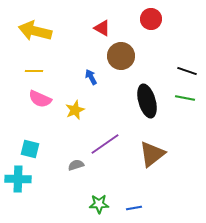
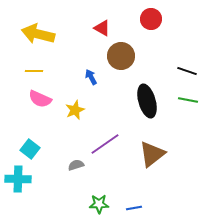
yellow arrow: moved 3 px right, 3 px down
green line: moved 3 px right, 2 px down
cyan square: rotated 24 degrees clockwise
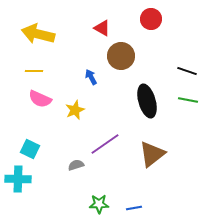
cyan square: rotated 12 degrees counterclockwise
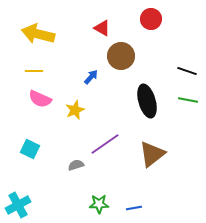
blue arrow: rotated 70 degrees clockwise
cyan cross: moved 26 px down; rotated 30 degrees counterclockwise
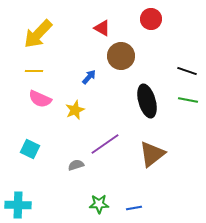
yellow arrow: rotated 60 degrees counterclockwise
blue arrow: moved 2 px left
cyan cross: rotated 30 degrees clockwise
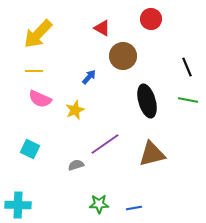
brown circle: moved 2 px right
black line: moved 4 px up; rotated 48 degrees clockwise
brown triangle: rotated 24 degrees clockwise
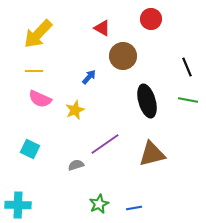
green star: rotated 24 degrees counterclockwise
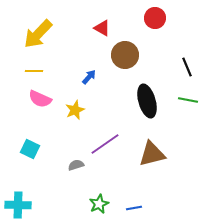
red circle: moved 4 px right, 1 px up
brown circle: moved 2 px right, 1 px up
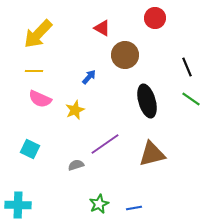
green line: moved 3 px right, 1 px up; rotated 24 degrees clockwise
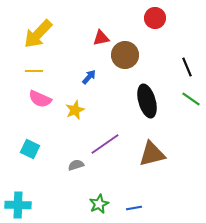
red triangle: moved 1 px left, 10 px down; rotated 42 degrees counterclockwise
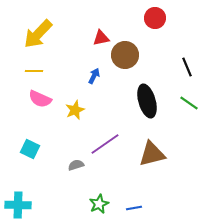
blue arrow: moved 5 px right, 1 px up; rotated 14 degrees counterclockwise
green line: moved 2 px left, 4 px down
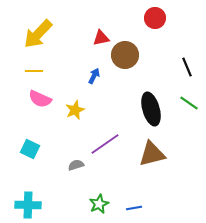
black ellipse: moved 4 px right, 8 px down
cyan cross: moved 10 px right
